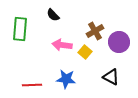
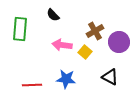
black triangle: moved 1 px left
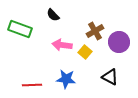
green rectangle: rotated 75 degrees counterclockwise
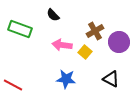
black triangle: moved 1 px right, 2 px down
red line: moved 19 px left; rotated 30 degrees clockwise
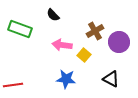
yellow square: moved 1 px left, 3 px down
red line: rotated 36 degrees counterclockwise
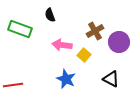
black semicircle: moved 3 px left; rotated 24 degrees clockwise
blue star: rotated 18 degrees clockwise
